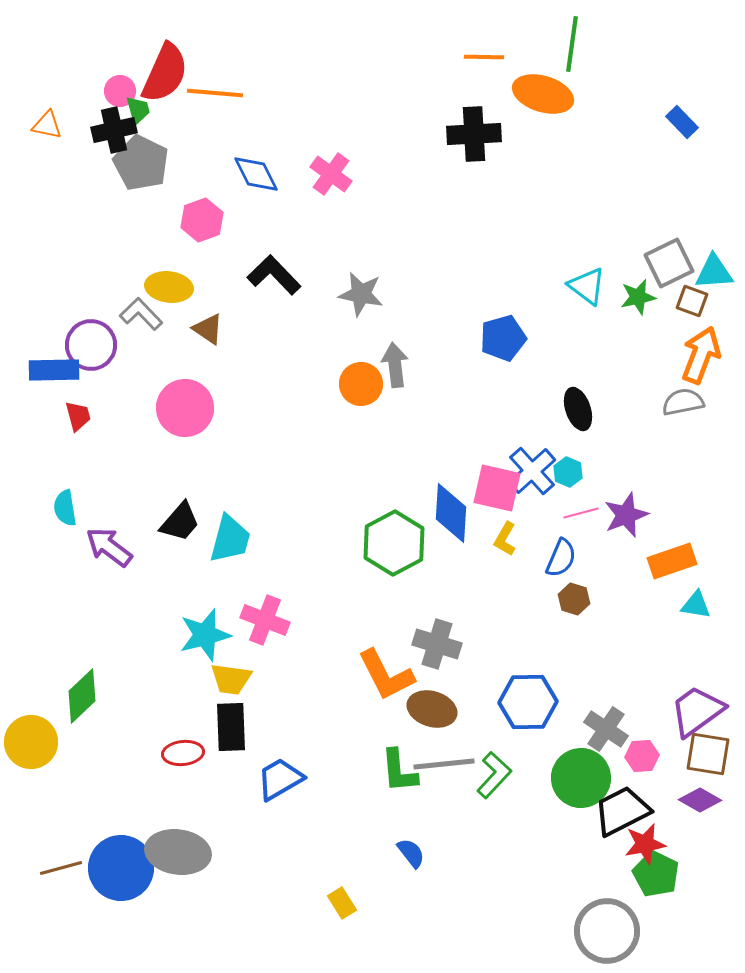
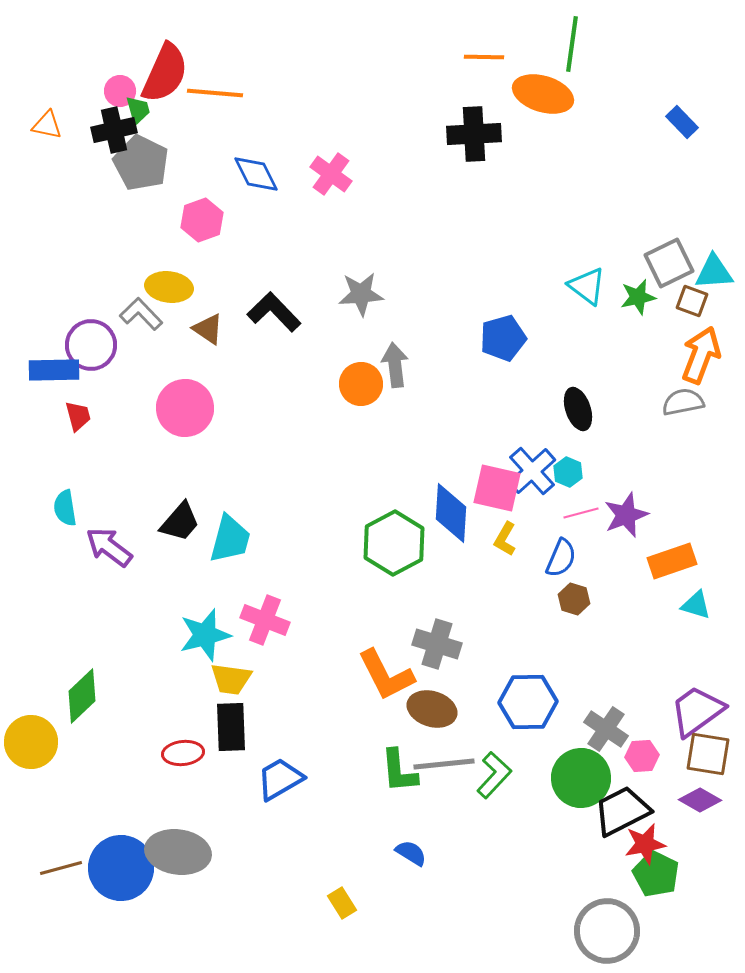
black L-shape at (274, 275): moved 37 px down
gray star at (361, 294): rotated 15 degrees counterclockwise
cyan triangle at (696, 605): rotated 8 degrees clockwise
blue semicircle at (411, 853): rotated 20 degrees counterclockwise
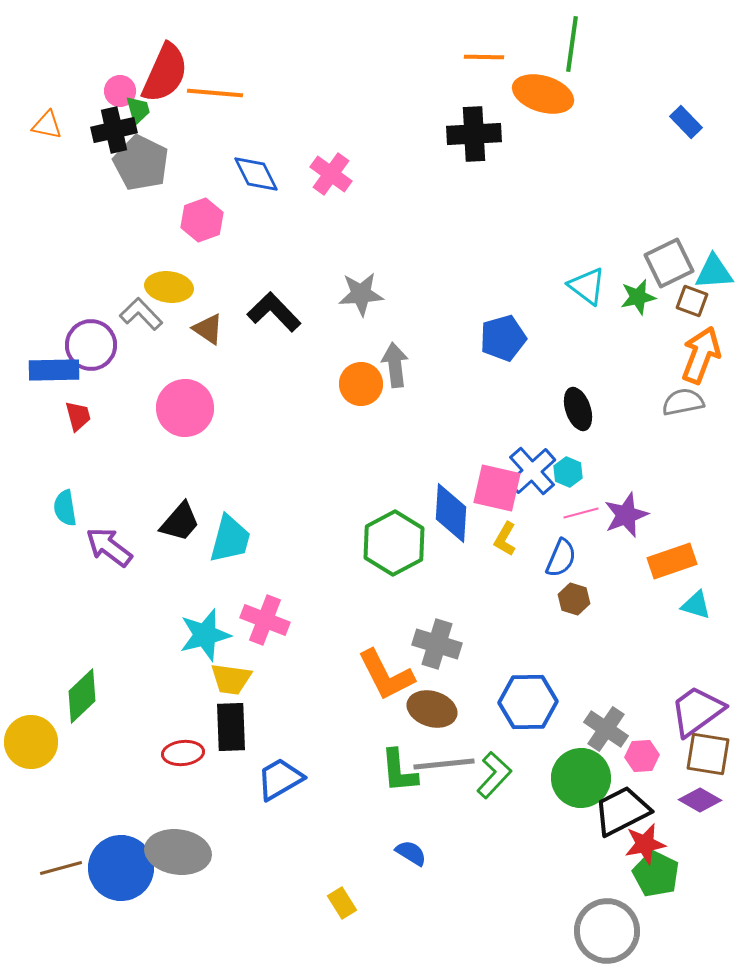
blue rectangle at (682, 122): moved 4 px right
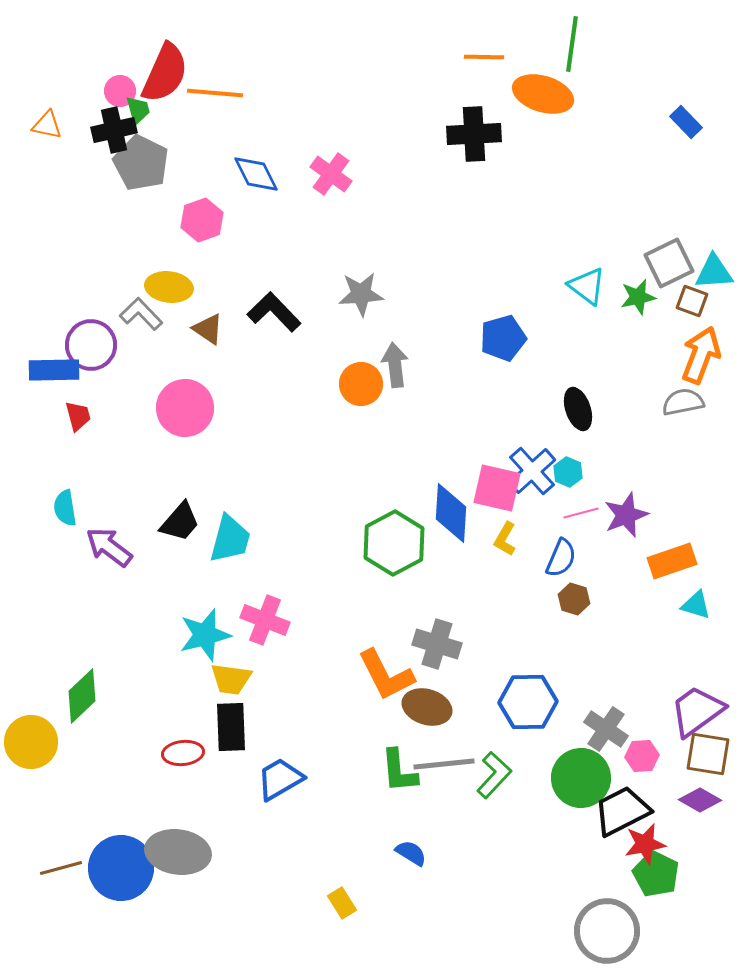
brown ellipse at (432, 709): moved 5 px left, 2 px up
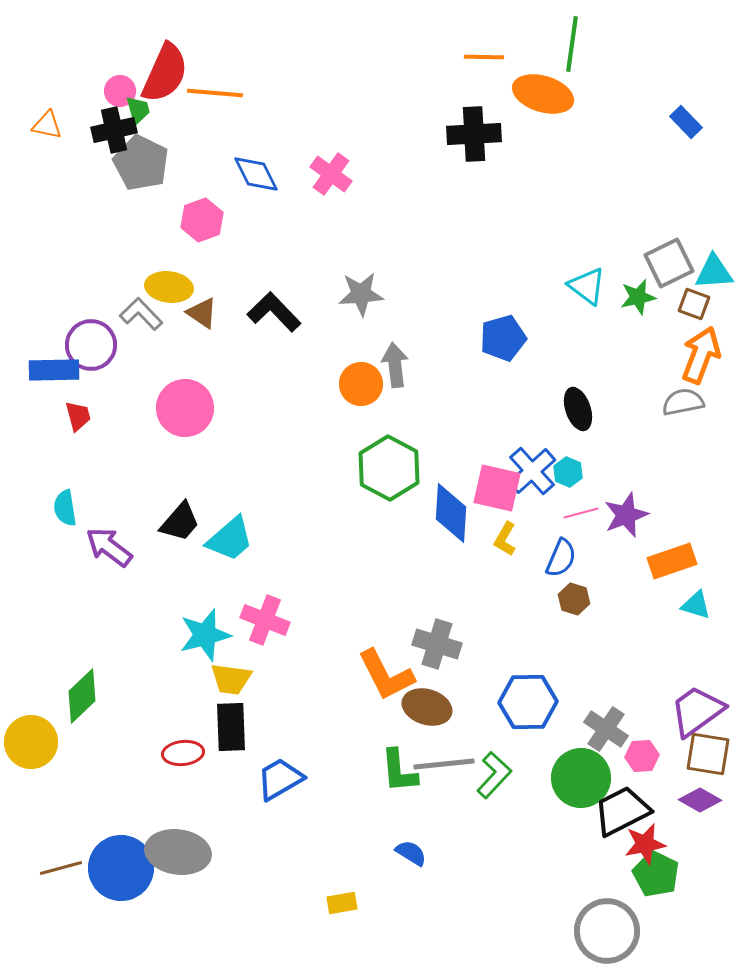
brown square at (692, 301): moved 2 px right, 3 px down
brown triangle at (208, 329): moved 6 px left, 16 px up
cyan trapezoid at (230, 539): rotated 34 degrees clockwise
green hexagon at (394, 543): moved 5 px left, 75 px up; rotated 4 degrees counterclockwise
yellow rectangle at (342, 903): rotated 68 degrees counterclockwise
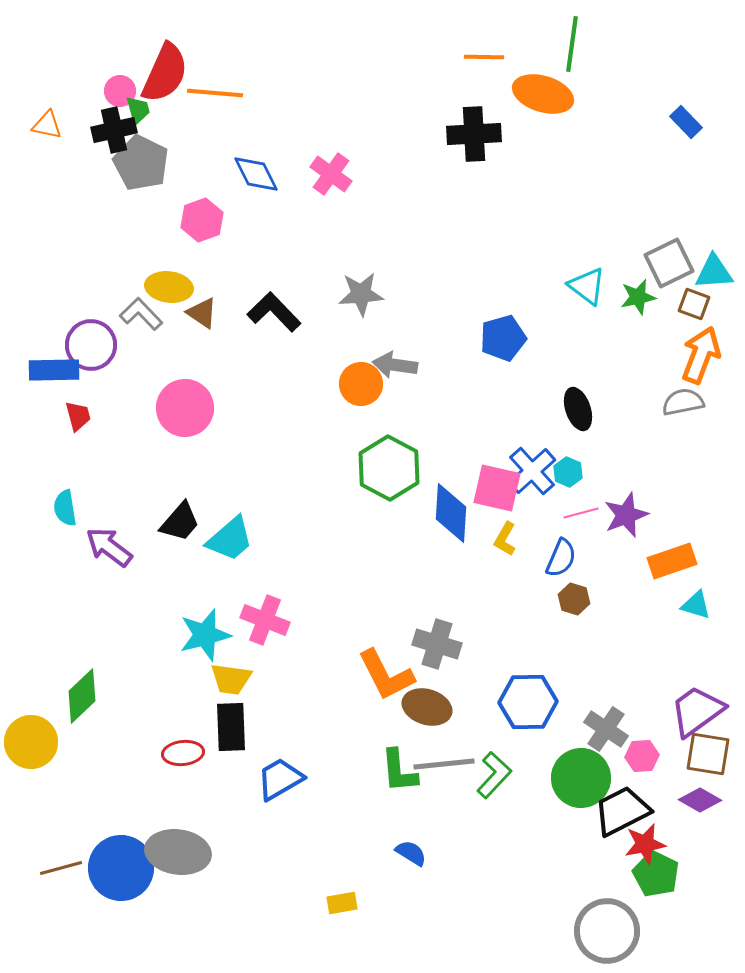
gray arrow at (395, 365): rotated 75 degrees counterclockwise
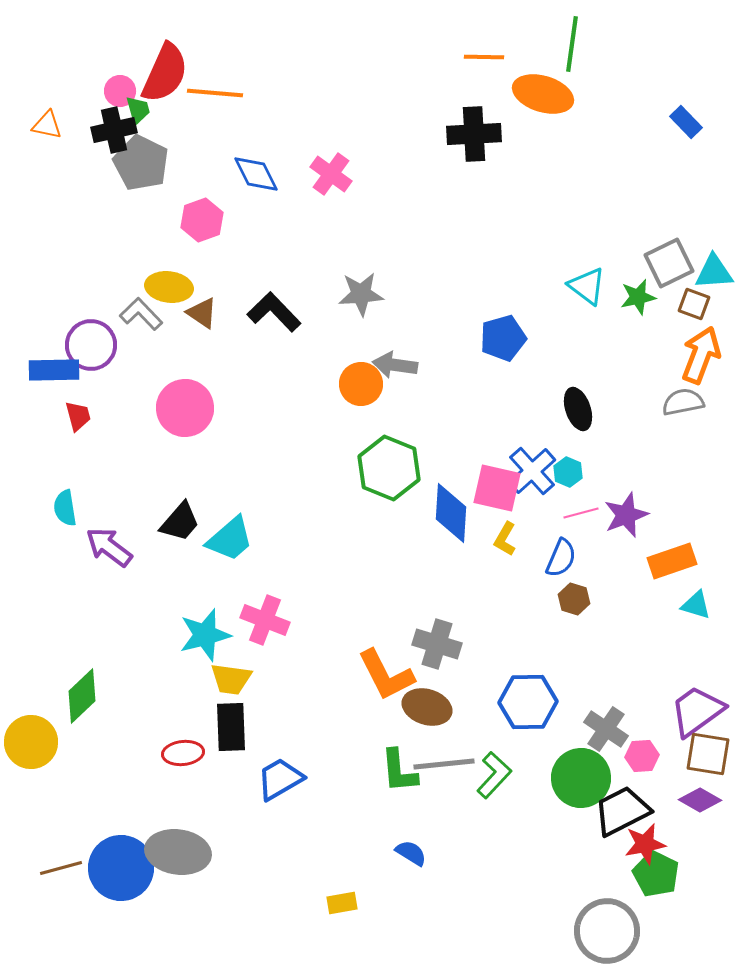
green hexagon at (389, 468): rotated 6 degrees counterclockwise
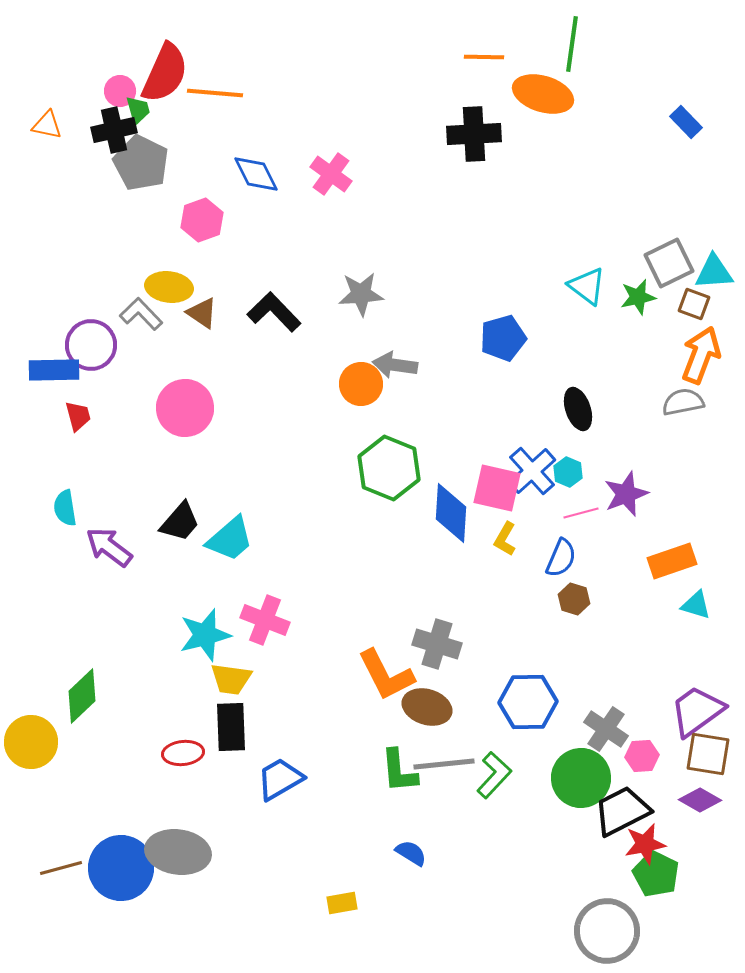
purple star at (626, 515): moved 21 px up
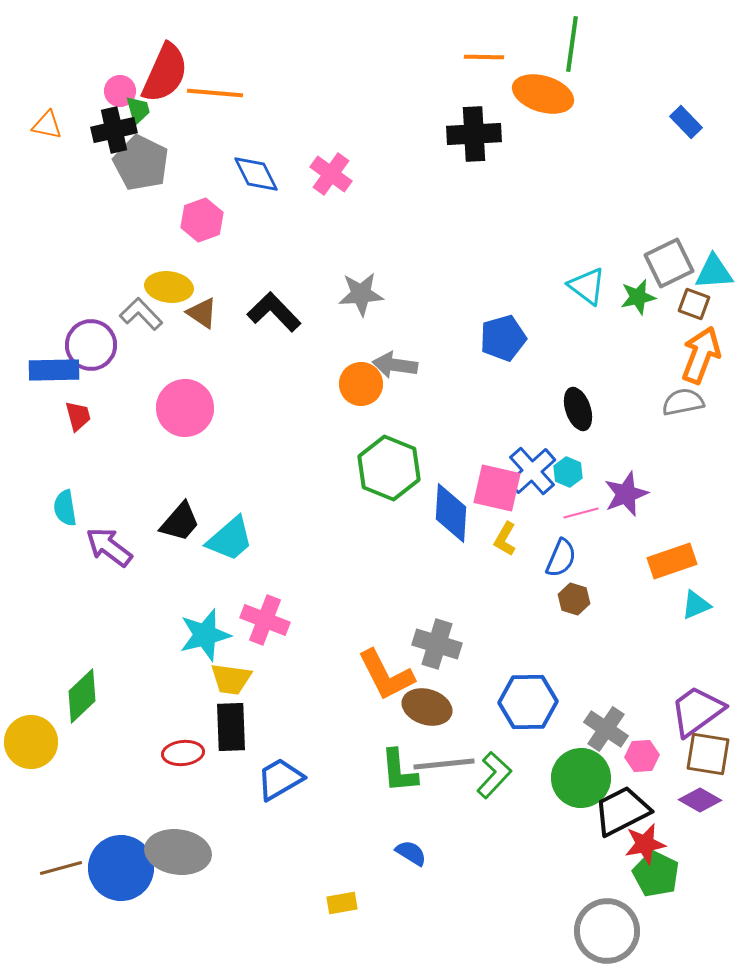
cyan triangle at (696, 605): rotated 40 degrees counterclockwise
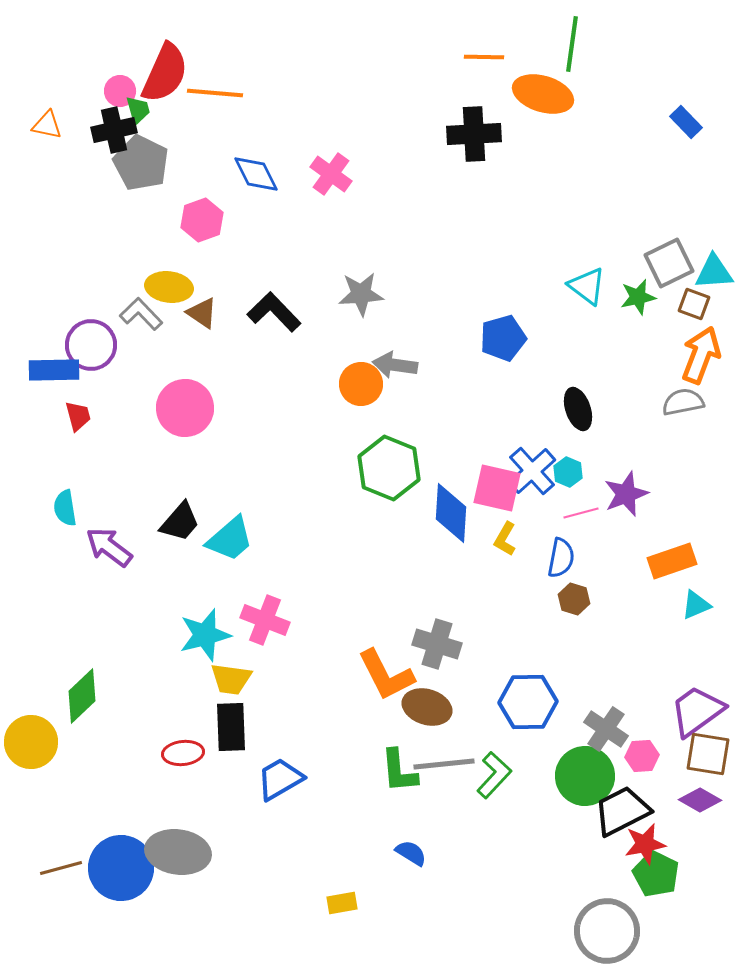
blue semicircle at (561, 558): rotated 12 degrees counterclockwise
green circle at (581, 778): moved 4 px right, 2 px up
